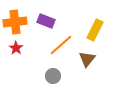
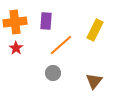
purple rectangle: rotated 72 degrees clockwise
brown triangle: moved 7 px right, 22 px down
gray circle: moved 3 px up
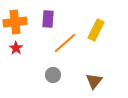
purple rectangle: moved 2 px right, 2 px up
yellow rectangle: moved 1 px right
orange line: moved 4 px right, 2 px up
gray circle: moved 2 px down
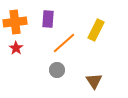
orange line: moved 1 px left
gray circle: moved 4 px right, 5 px up
brown triangle: rotated 12 degrees counterclockwise
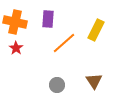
orange cross: rotated 20 degrees clockwise
gray circle: moved 15 px down
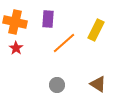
brown triangle: moved 4 px right, 3 px down; rotated 24 degrees counterclockwise
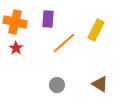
brown triangle: moved 2 px right
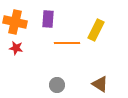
orange line: moved 3 px right; rotated 40 degrees clockwise
red star: rotated 24 degrees counterclockwise
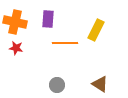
orange line: moved 2 px left
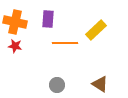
yellow rectangle: rotated 20 degrees clockwise
red star: moved 1 px left, 2 px up
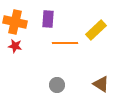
brown triangle: moved 1 px right
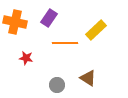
purple rectangle: moved 1 px right, 1 px up; rotated 30 degrees clockwise
red star: moved 11 px right, 12 px down
brown triangle: moved 13 px left, 6 px up
